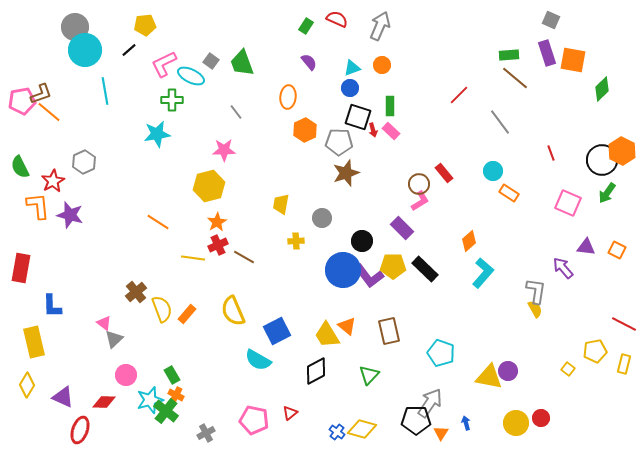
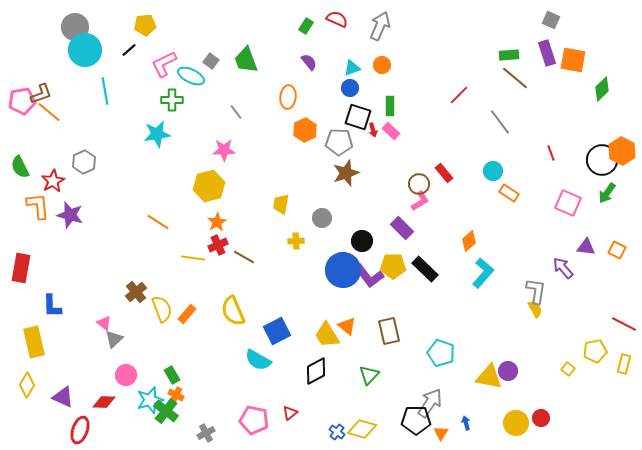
green trapezoid at (242, 63): moved 4 px right, 3 px up
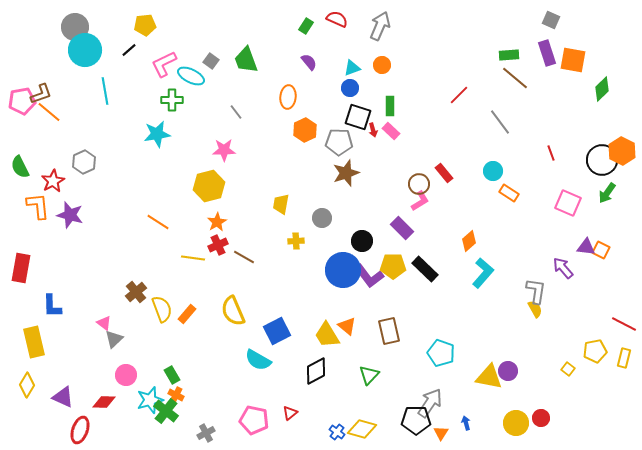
orange square at (617, 250): moved 16 px left
yellow rectangle at (624, 364): moved 6 px up
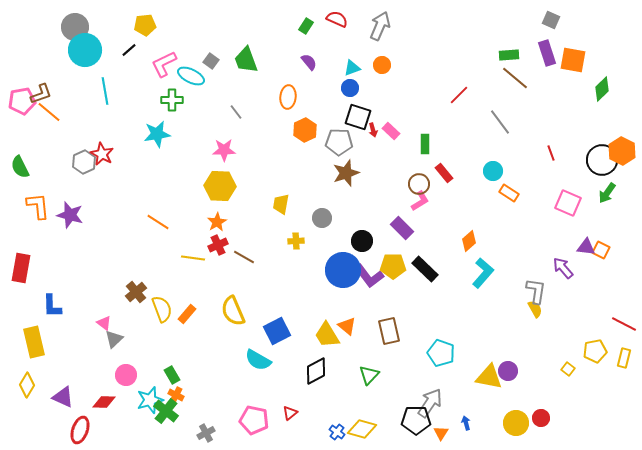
green rectangle at (390, 106): moved 35 px right, 38 px down
red star at (53, 181): moved 49 px right, 27 px up; rotated 15 degrees counterclockwise
yellow hexagon at (209, 186): moved 11 px right; rotated 16 degrees clockwise
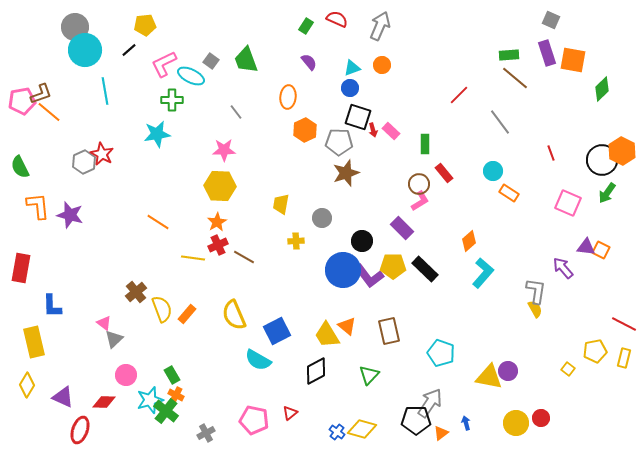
yellow semicircle at (233, 311): moved 1 px right, 4 px down
orange triangle at (441, 433): rotated 21 degrees clockwise
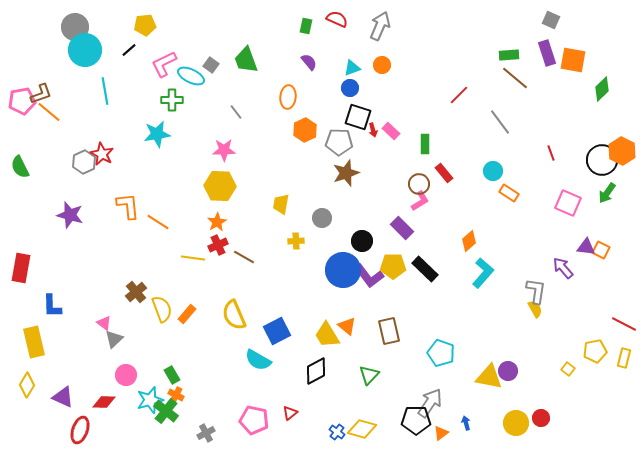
green rectangle at (306, 26): rotated 21 degrees counterclockwise
gray square at (211, 61): moved 4 px down
orange L-shape at (38, 206): moved 90 px right
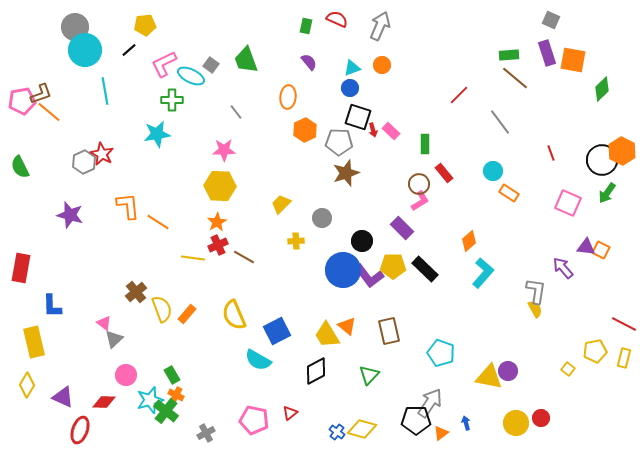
yellow trapezoid at (281, 204): rotated 35 degrees clockwise
